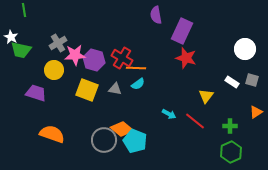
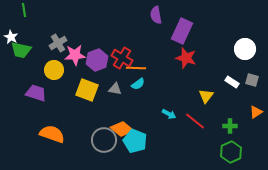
purple hexagon: moved 3 px right; rotated 25 degrees clockwise
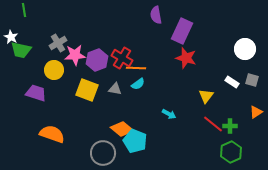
red line: moved 18 px right, 3 px down
gray circle: moved 1 px left, 13 px down
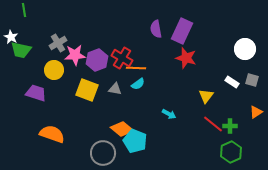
purple semicircle: moved 14 px down
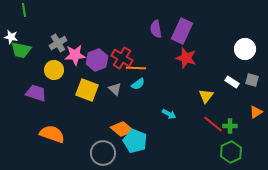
white star: rotated 16 degrees counterclockwise
gray triangle: rotated 32 degrees clockwise
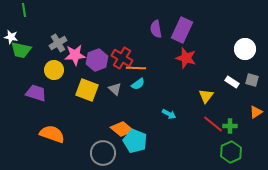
purple rectangle: moved 1 px up
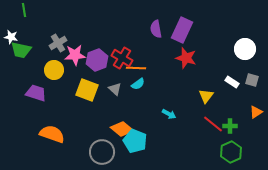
gray circle: moved 1 px left, 1 px up
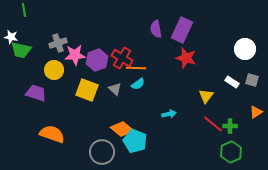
gray cross: rotated 12 degrees clockwise
cyan arrow: rotated 40 degrees counterclockwise
